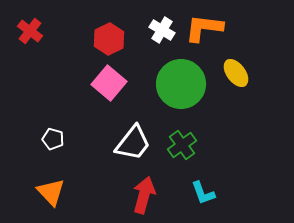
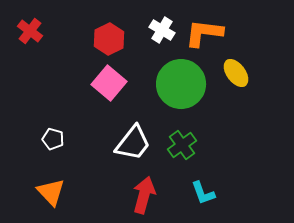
orange L-shape: moved 5 px down
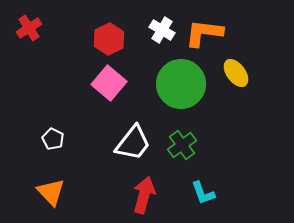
red cross: moved 1 px left, 3 px up; rotated 20 degrees clockwise
white pentagon: rotated 10 degrees clockwise
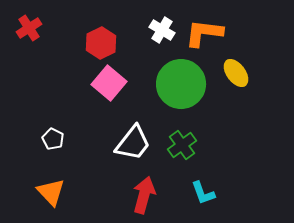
red hexagon: moved 8 px left, 4 px down
